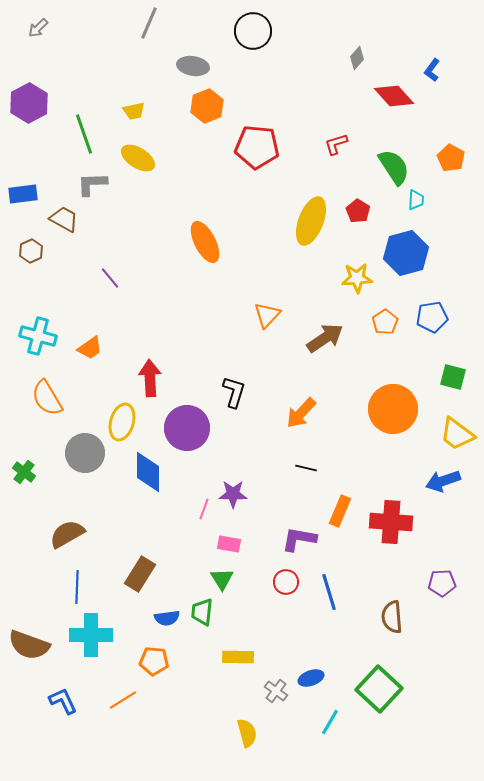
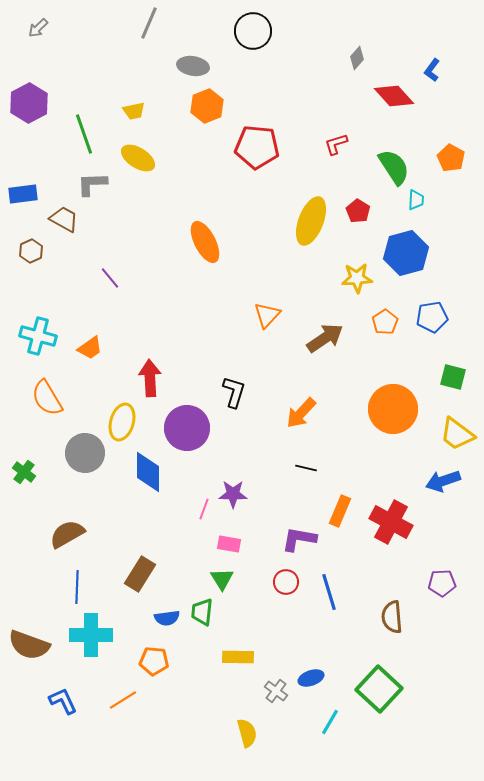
red cross at (391, 522): rotated 24 degrees clockwise
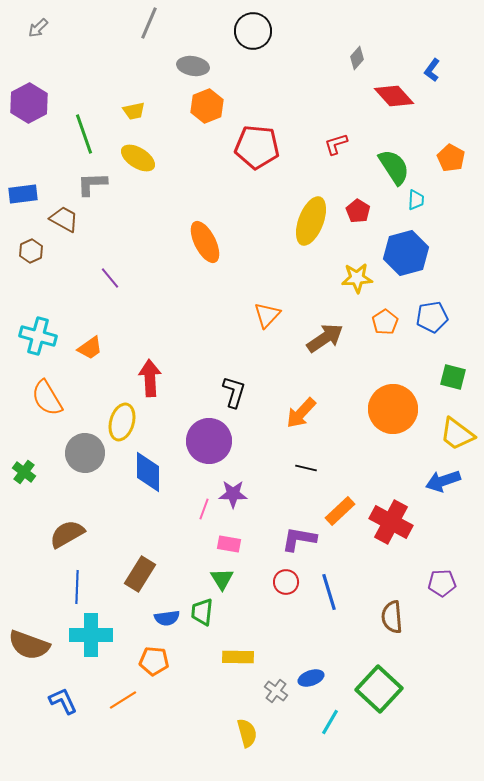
purple circle at (187, 428): moved 22 px right, 13 px down
orange rectangle at (340, 511): rotated 24 degrees clockwise
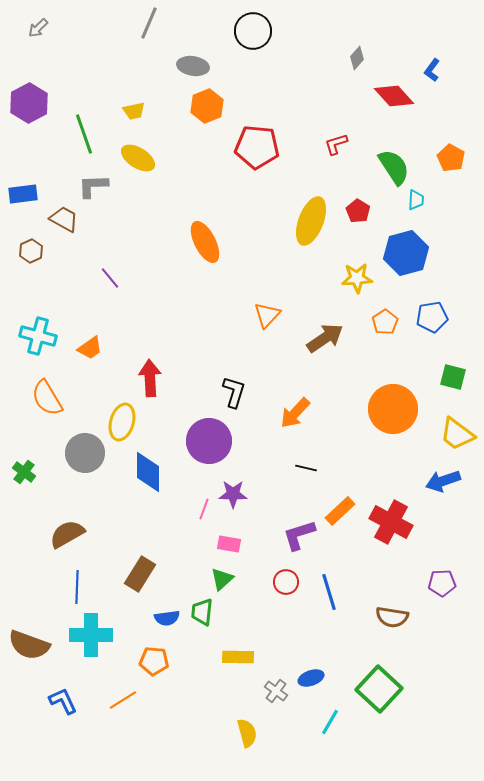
gray L-shape at (92, 184): moved 1 px right, 2 px down
orange arrow at (301, 413): moved 6 px left
purple L-shape at (299, 539): moved 4 px up; rotated 27 degrees counterclockwise
green triangle at (222, 579): rotated 20 degrees clockwise
brown semicircle at (392, 617): rotated 76 degrees counterclockwise
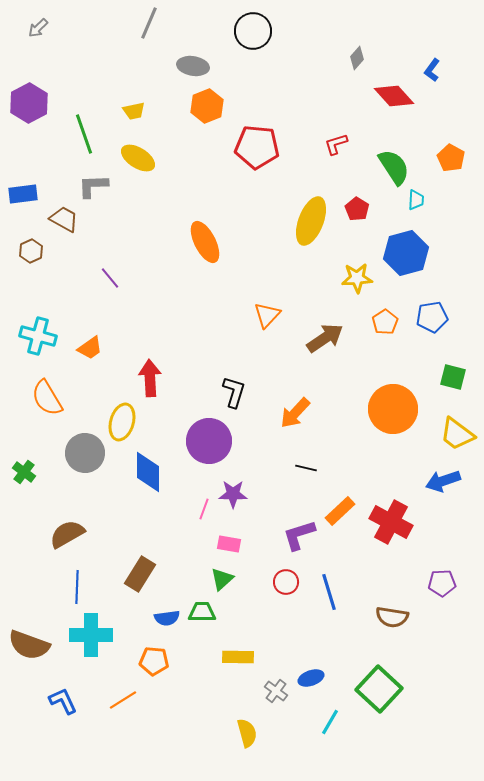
red pentagon at (358, 211): moved 1 px left, 2 px up
green trapezoid at (202, 612): rotated 84 degrees clockwise
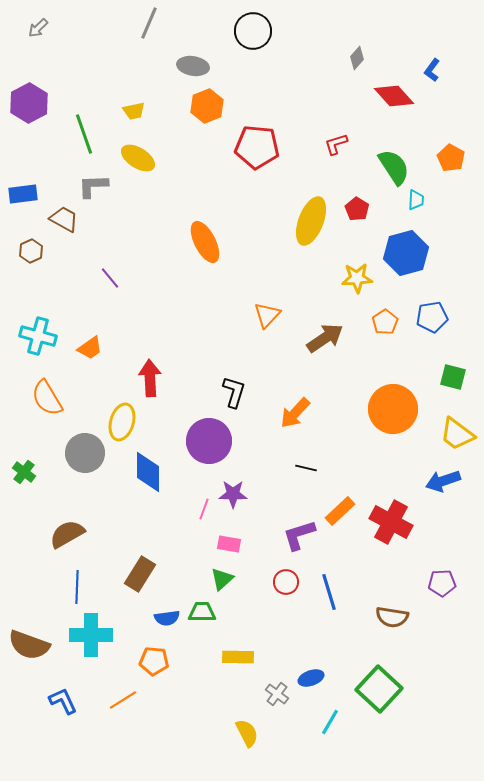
gray cross at (276, 691): moved 1 px right, 3 px down
yellow semicircle at (247, 733): rotated 12 degrees counterclockwise
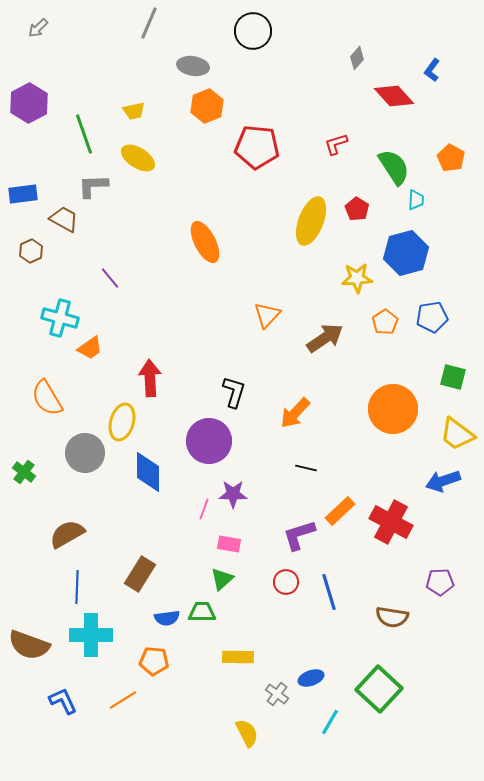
cyan cross at (38, 336): moved 22 px right, 18 px up
purple pentagon at (442, 583): moved 2 px left, 1 px up
